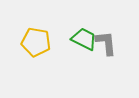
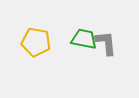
green trapezoid: rotated 16 degrees counterclockwise
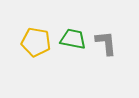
green trapezoid: moved 11 px left
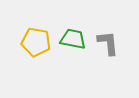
gray L-shape: moved 2 px right
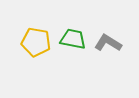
gray L-shape: rotated 52 degrees counterclockwise
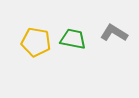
gray L-shape: moved 6 px right, 10 px up
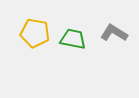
yellow pentagon: moved 1 px left, 9 px up
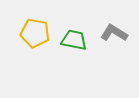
green trapezoid: moved 1 px right, 1 px down
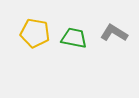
green trapezoid: moved 2 px up
